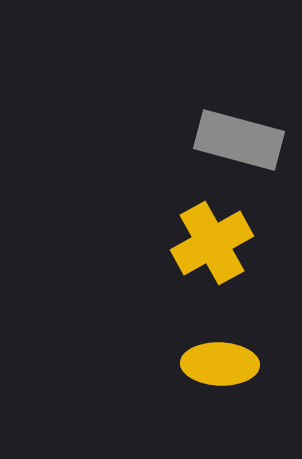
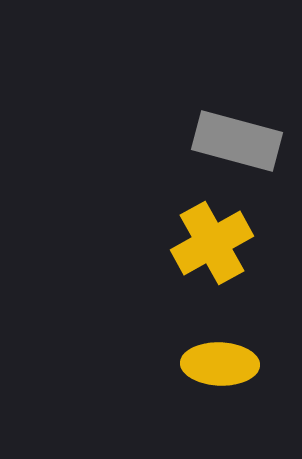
gray rectangle: moved 2 px left, 1 px down
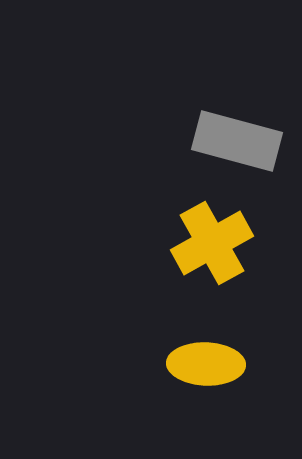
yellow ellipse: moved 14 px left
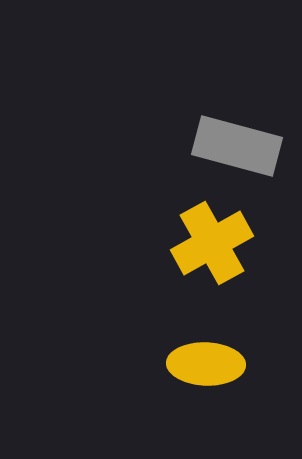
gray rectangle: moved 5 px down
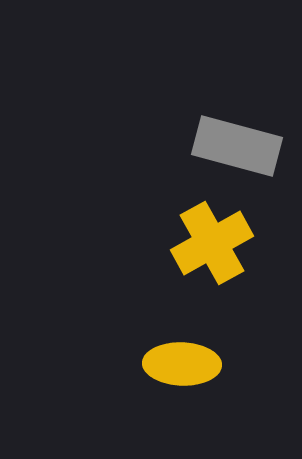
yellow ellipse: moved 24 px left
